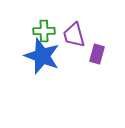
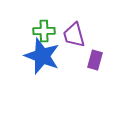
purple rectangle: moved 2 px left, 6 px down
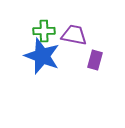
purple trapezoid: rotated 116 degrees clockwise
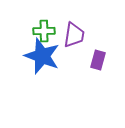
purple trapezoid: rotated 88 degrees clockwise
purple rectangle: moved 3 px right
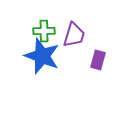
purple trapezoid: rotated 8 degrees clockwise
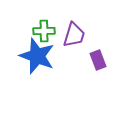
blue star: moved 5 px left
purple rectangle: rotated 36 degrees counterclockwise
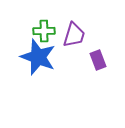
blue star: moved 1 px right, 1 px down
